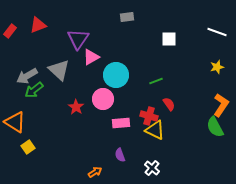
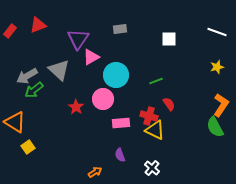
gray rectangle: moved 7 px left, 12 px down
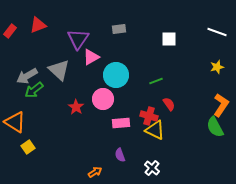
gray rectangle: moved 1 px left
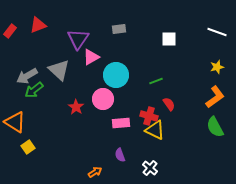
orange L-shape: moved 6 px left, 8 px up; rotated 20 degrees clockwise
white cross: moved 2 px left
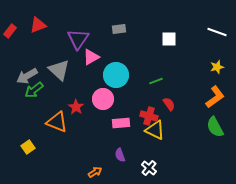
orange triangle: moved 42 px right; rotated 10 degrees counterclockwise
white cross: moved 1 px left
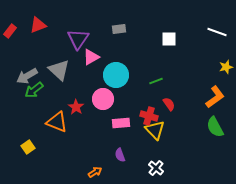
yellow star: moved 9 px right
yellow triangle: rotated 20 degrees clockwise
white cross: moved 7 px right
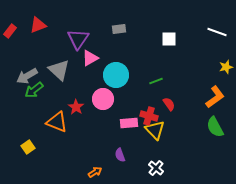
pink triangle: moved 1 px left, 1 px down
pink rectangle: moved 8 px right
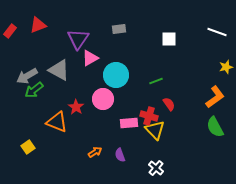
gray triangle: rotated 15 degrees counterclockwise
orange arrow: moved 20 px up
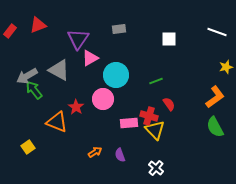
green arrow: rotated 90 degrees clockwise
